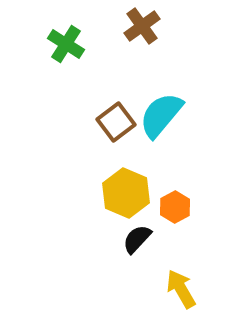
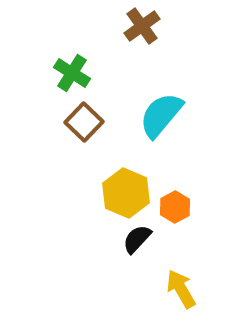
green cross: moved 6 px right, 29 px down
brown square: moved 32 px left; rotated 9 degrees counterclockwise
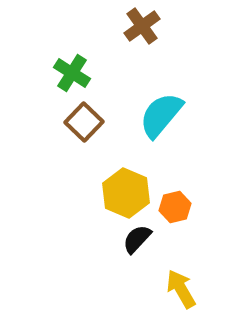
orange hexagon: rotated 16 degrees clockwise
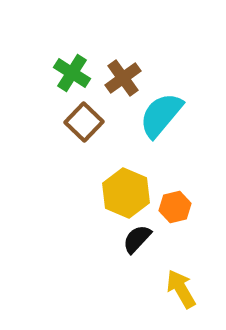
brown cross: moved 19 px left, 52 px down
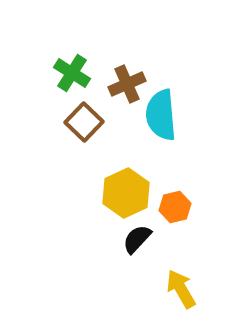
brown cross: moved 4 px right, 6 px down; rotated 12 degrees clockwise
cyan semicircle: rotated 45 degrees counterclockwise
yellow hexagon: rotated 12 degrees clockwise
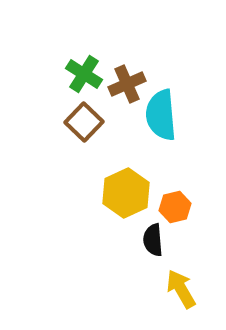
green cross: moved 12 px right, 1 px down
black semicircle: moved 16 px right, 1 px down; rotated 48 degrees counterclockwise
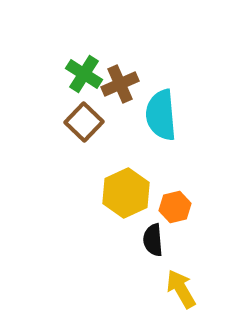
brown cross: moved 7 px left
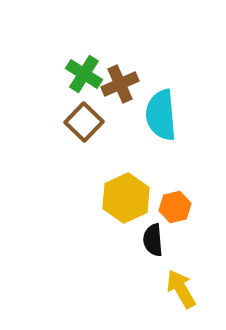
yellow hexagon: moved 5 px down
